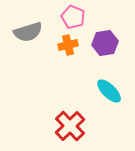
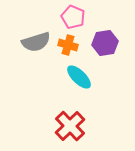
gray semicircle: moved 8 px right, 10 px down
orange cross: rotated 30 degrees clockwise
cyan ellipse: moved 30 px left, 14 px up
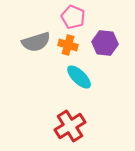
purple hexagon: rotated 15 degrees clockwise
red cross: rotated 12 degrees clockwise
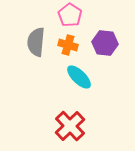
pink pentagon: moved 3 px left, 2 px up; rotated 10 degrees clockwise
gray semicircle: rotated 112 degrees clockwise
red cross: rotated 12 degrees counterclockwise
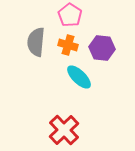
purple hexagon: moved 3 px left, 5 px down
red cross: moved 6 px left, 4 px down
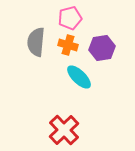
pink pentagon: moved 3 px down; rotated 25 degrees clockwise
purple hexagon: rotated 15 degrees counterclockwise
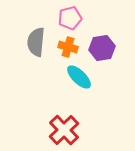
orange cross: moved 2 px down
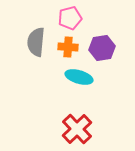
orange cross: rotated 12 degrees counterclockwise
cyan ellipse: rotated 28 degrees counterclockwise
red cross: moved 13 px right, 1 px up
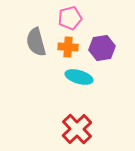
gray semicircle: rotated 20 degrees counterclockwise
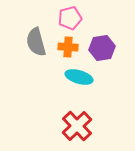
red cross: moved 3 px up
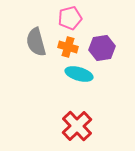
orange cross: rotated 12 degrees clockwise
cyan ellipse: moved 3 px up
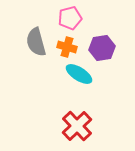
orange cross: moved 1 px left
cyan ellipse: rotated 16 degrees clockwise
